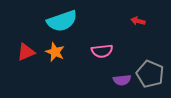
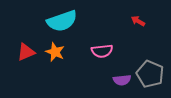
red arrow: rotated 16 degrees clockwise
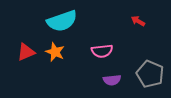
purple semicircle: moved 10 px left
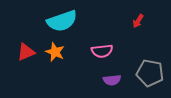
red arrow: rotated 88 degrees counterclockwise
gray pentagon: moved 1 px up; rotated 12 degrees counterclockwise
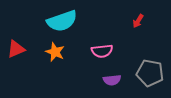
red triangle: moved 10 px left, 3 px up
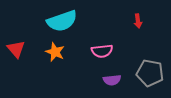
red arrow: rotated 40 degrees counterclockwise
red triangle: rotated 48 degrees counterclockwise
